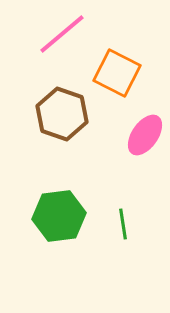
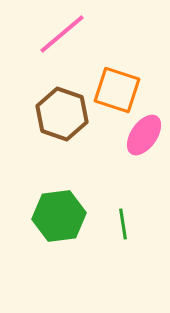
orange square: moved 17 px down; rotated 9 degrees counterclockwise
pink ellipse: moved 1 px left
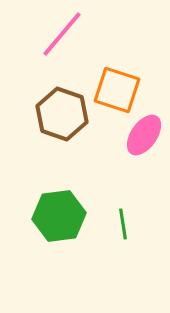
pink line: rotated 10 degrees counterclockwise
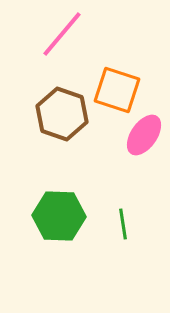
green hexagon: rotated 9 degrees clockwise
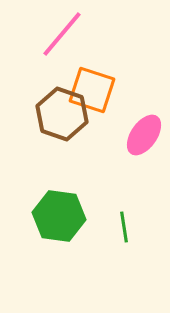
orange square: moved 25 px left
green hexagon: rotated 6 degrees clockwise
green line: moved 1 px right, 3 px down
